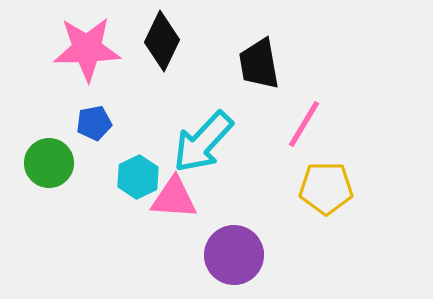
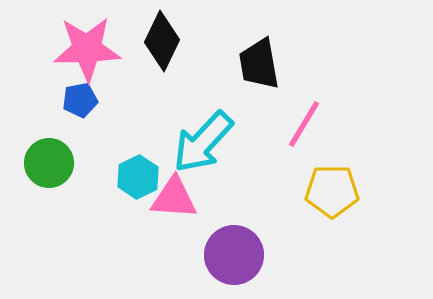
blue pentagon: moved 14 px left, 23 px up
yellow pentagon: moved 6 px right, 3 px down
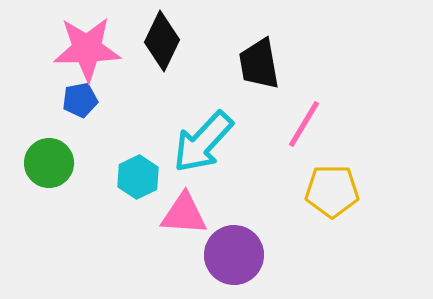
pink triangle: moved 10 px right, 16 px down
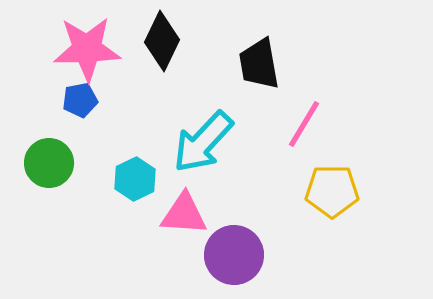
cyan hexagon: moved 3 px left, 2 px down
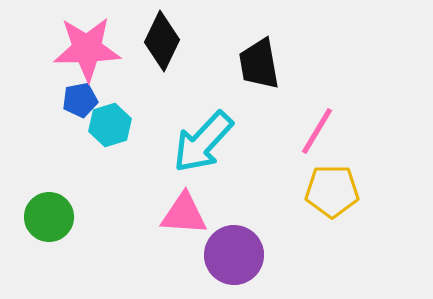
pink line: moved 13 px right, 7 px down
green circle: moved 54 px down
cyan hexagon: moved 25 px left, 54 px up; rotated 9 degrees clockwise
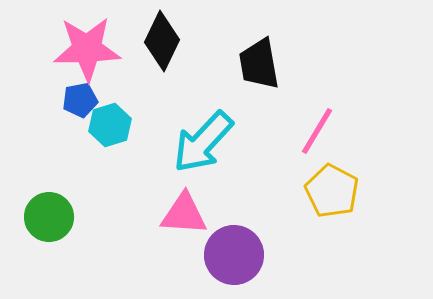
yellow pentagon: rotated 28 degrees clockwise
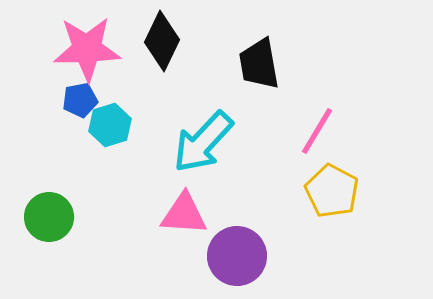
purple circle: moved 3 px right, 1 px down
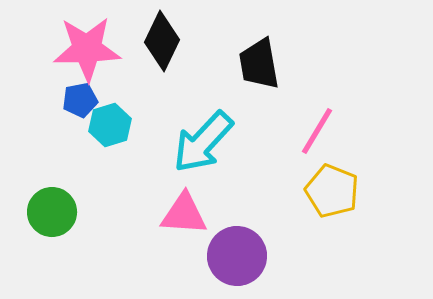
yellow pentagon: rotated 6 degrees counterclockwise
green circle: moved 3 px right, 5 px up
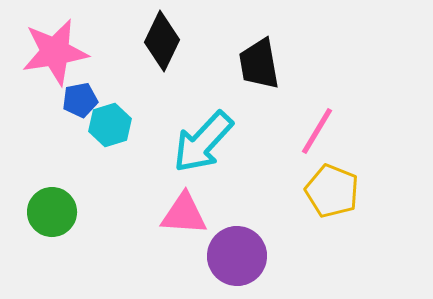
pink star: moved 32 px left, 3 px down; rotated 8 degrees counterclockwise
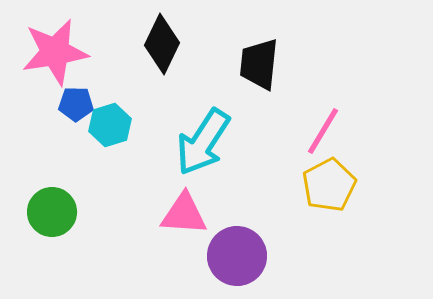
black diamond: moved 3 px down
black trapezoid: rotated 16 degrees clockwise
blue pentagon: moved 4 px left, 4 px down; rotated 12 degrees clockwise
pink line: moved 6 px right
cyan arrow: rotated 10 degrees counterclockwise
yellow pentagon: moved 3 px left, 6 px up; rotated 22 degrees clockwise
